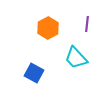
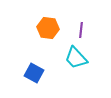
purple line: moved 6 px left, 6 px down
orange hexagon: rotated 25 degrees counterclockwise
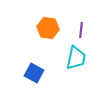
cyan trapezoid: rotated 125 degrees counterclockwise
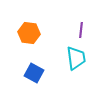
orange hexagon: moved 19 px left, 5 px down
cyan trapezoid: rotated 20 degrees counterclockwise
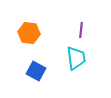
blue square: moved 2 px right, 2 px up
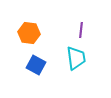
blue square: moved 6 px up
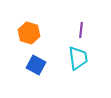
orange hexagon: rotated 10 degrees clockwise
cyan trapezoid: moved 2 px right
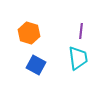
purple line: moved 1 px down
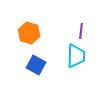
cyan trapezoid: moved 2 px left, 2 px up; rotated 10 degrees clockwise
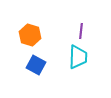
orange hexagon: moved 1 px right, 2 px down
cyan trapezoid: moved 2 px right, 1 px down
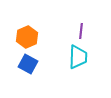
orange hexagon: moved 3 px left, 2 px down; rotated 20 degrees clockwise
blue square: moved 8 px left, 1 px up
